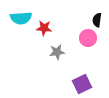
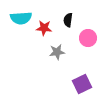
black semicircle: moved 29 px left
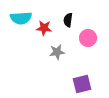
purple square: rotated 12 degrees clockwise
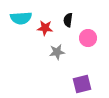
red star: moved 1 px right
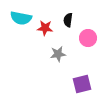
cyan semicircle: rotated 15 degrees clockwise
gray star: moved 1 px right, 2 px down
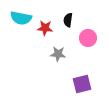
gray star: rotated 14 degrees clockwise
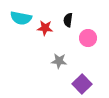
gray star: moved 1 px right, 7 px down
purple square: rotated 30 degrees counterclockwise
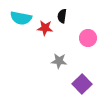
black semicircle: moved 6 px left, 4 px up
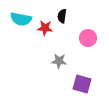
cyan semicircle: moved 1 px down
purple square: rotated 30 degrees counterclockwise
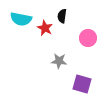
red star: rotated 21 degrees clockwise
